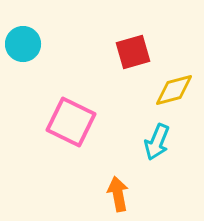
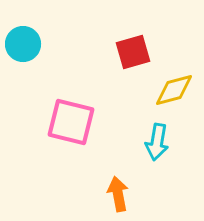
pink square: rotated 12 degrees counterclockwise
cyan arrow: rotated 12 degrees counterclockwise
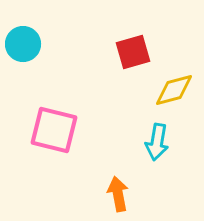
pink square: moved 17 px left, 8 px down
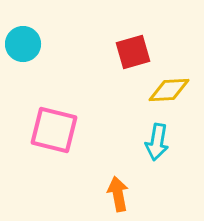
yellow diamond: moved 5 px left; rotated 12 degrees clockwise
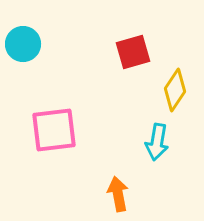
yellow diamond: moved 6 px right; rotated 54 degrees counterclockwise
pink square: rotated 21 degrees counterclockwise
